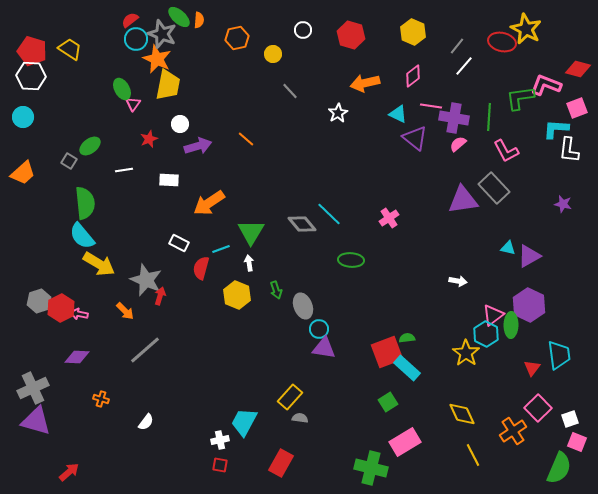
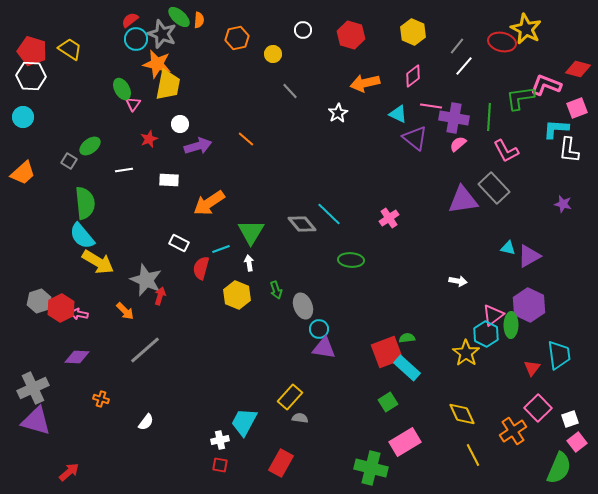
orange star at (157, 59): moved 5 px down; rotated 12 degrees counterclockwise
yellow arrow at (99, 264): moved 1 px left, 2 px up
pink square at (577, 442): rotated 30 degrees clockwise
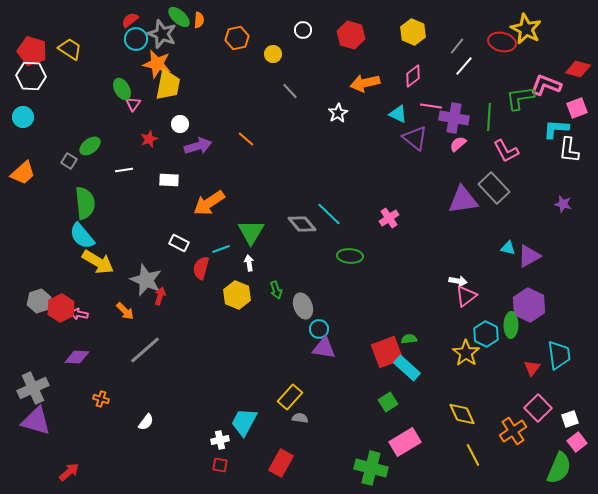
green ellipse at (351, 260): moved 1 px left, 4 px up
pink triangle at (493, 315): moved 27 px left, 19 px up
green semicircle at (407, 338): moved 2 px right, 1 px down
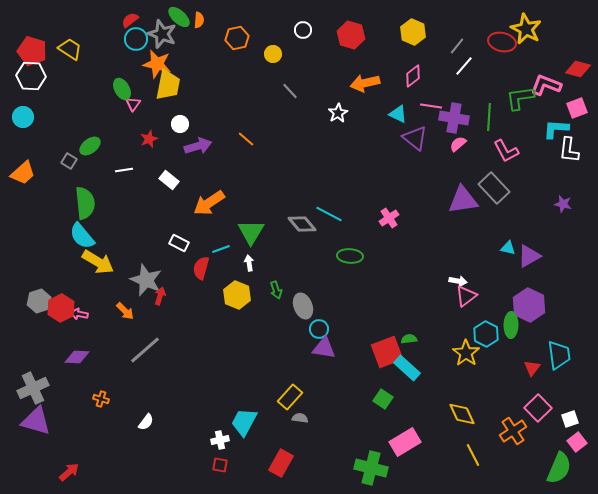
white rectangle at (169, 180): rotated 36 degrees clockwise
cyan line at (329, 214): rotated 16 degrees counterclockwise
green square at (388, 402): moved 5 px left, 3 px up; rotated 24 degrees counterclockwise
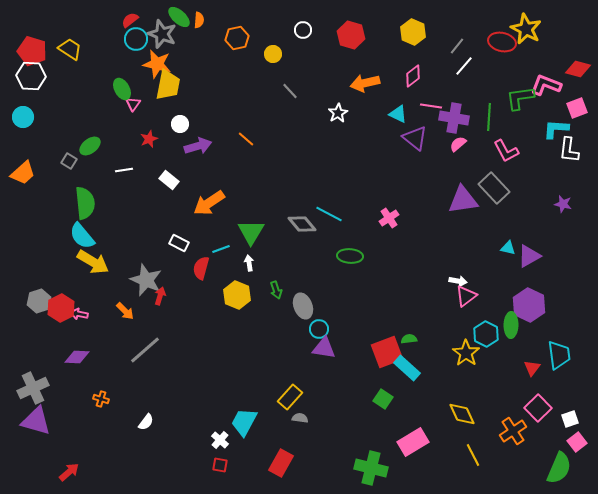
yellow arrow at (98, 262): moved 5 px left
white cross at (220, 440): rotated 36 degrees counterclockwise
pink rectangle at (405, 442): moved 8 px right
